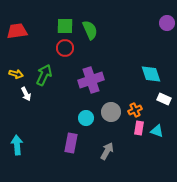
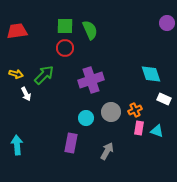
green arrow: rotated 20 degrees clockwise
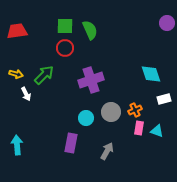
white rectangle: rotated 40 degrees counterclockwise
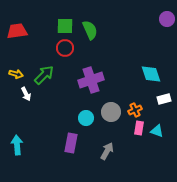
purple circle: moved 4 px up
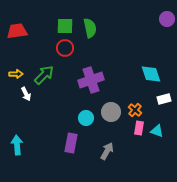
green semicircle: moved 2 px up; rotated 12 degrees clockwise
yellow arrow: rotated 16 degrees counterclockwise
orange cross: rotated 24 degrees counterclockwise
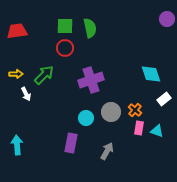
white rectangle: rotated 24 degrees counterclockwise
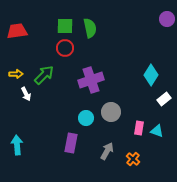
cyan diamond: moved 1 px down; rotated 50 degrees clockwise
orange cross: moved 2 px left, 49 px down
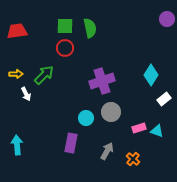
purple cross: moved 11 px right, 1 px down
pink rectangle: rotated 64 degrees clockwise
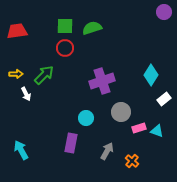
purple circle: moved 3 px left, 7 px up
green semicircle: moved 2 px right; rotated 96 degrees counterclockwise
gray circle: moved 10 px right
cyan arrow: moved 4 px right, 5 px down; rotated 24 degrees counterclockwise
orange cross: moved 1 px left, 2 px down
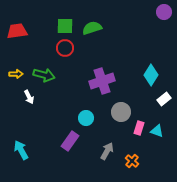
green arrow: rotated 60 degrees clockwise
white arrow: moved 3 px right, 3 px down
pink rectangle: rotated 56 degrees counterclockwise
purple rectangle: moved 1 px left, 2 px up; rotated 24 degrees clockwise
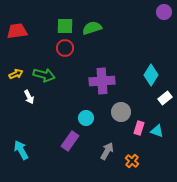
yellow arrow: rotated 24 degrees counterclockwise
purple cross: rotated 15 degrees clockwise
white rectangle: moved 1 px right, 1 px up
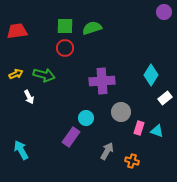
purple rectangle: moved 1 px right, 4 px up
orange cross: rotated 24 degrees counterclockwise
